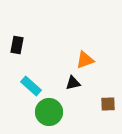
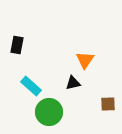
orange triangle: rotated 36 degrees counterclockwise
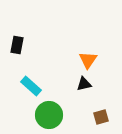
orange triangle: moved 3 px right
black triangle: moved 11 px right, 1 px down
brown square: moved 7 px left, 13 px down; rotated 14 degrees counterclockwise
green circle: moved 3 px down
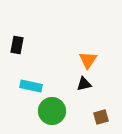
cyan rectangle: rotated 30 degrees counterclockwise
green circle: moved 3 px right, 4 px up
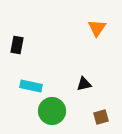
orange triangle: moved 9 px right, 32 px up
